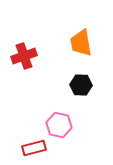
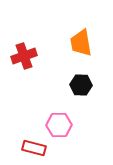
pink hexagon: rotated 15 degrees counterclockwise
red rectangle: rotated 30 degrees clockwise
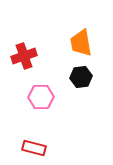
black hexagon: moved 8 px up; rotated 10 degrees counterclockwise
pink hexagon: moved 18 px left, 28 px up
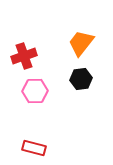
orange trapezoid: rotated 48 degrees clockwise
black hexagon: moved 2 px down
pink hexagon: moved 6 px left, 6 px up
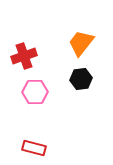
pink hexagon: moved 1 px down
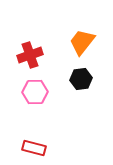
orange trapezoid: moved 1 px right, 1 px up
red cross: moved 6 px right, 1 px up
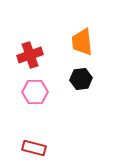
orange trapezoid: rotated 44 degrees counterclockwise
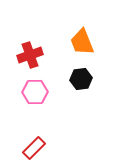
orange trapezoid: rotated 16 degrees counterclockwise
red rectangle: rotated 60 degrees counterclockwise
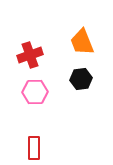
red rectangle: rotated 45 degrees counterclockwise
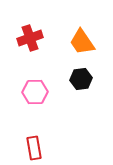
orange trapezoid: rotated 12 degrees counterclockwise
red cross: moved 17 px up
red rectangle: rotated 10 degrees counterclockwise
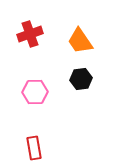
red cross: moved 4 px up
orange trapezoid: moved 2 px left, 1 px up
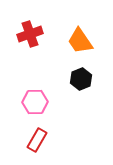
black hexagon: rotated 15 degrees counterclockwise
pink hexagon: moved 10 px down
red rectangle: moved 3 px right, 8 px up; rotated 40 degrees clockwise
